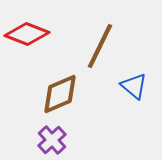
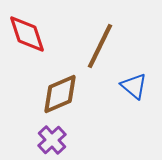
red diamond: rotated 51 degrees clockwise
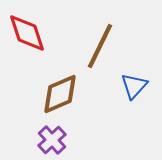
red diamond: moved 1 px up
blue triangle: rotated 32 degrees clockwise
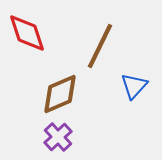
purple cross: moved 6 px right, 3 px up
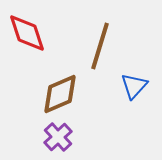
brown line: rotated 9 degrees counterclockwise
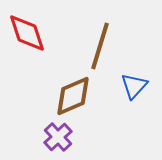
brown diamond: moved 13 px right, 2 px down
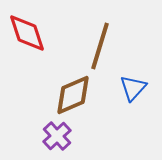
blue triangle: moved 1 px left, 2 px down
brown diamond: moved 1 px up
purple cross: moved 1 px left, 1 px up
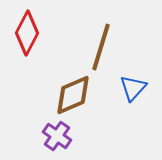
red diamond: rotated 45 degrees clockwise
brown line: moved 1 px right, 1 px down
purple cross: rotated 12 degrees counterclockwise
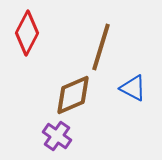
blue triangle: rotated 44 degrees counterclockwise
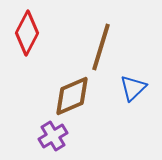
blue triangle: rotated 48 degrees clockwise
brown diamond: moved 1 px left, 1 px down
purple cross: moved 4 px left; rotated 24 degrees clockwise
